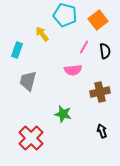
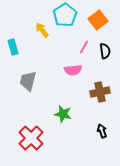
cyan pentagon: rotated 25 degrees clockwise
yellow arrow: moved 4 px up
cyan rectangle: moved 4 px left, 3 px up; rotated 35 degrees counterclockwise
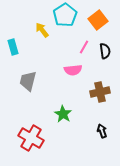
green star: rotated 18 degrees clockwise
red cross: rotated 15 degrees counterclockwise
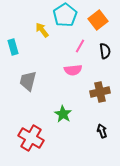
pink line: moved 4 px left, 1 px up
